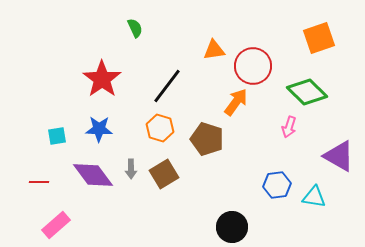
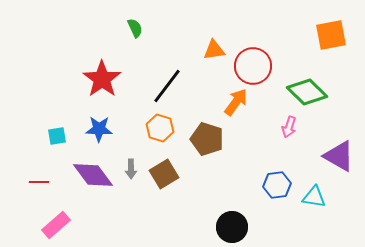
orange square: moved 12 px right, 3 px up; rotated 8 degrees clockwise
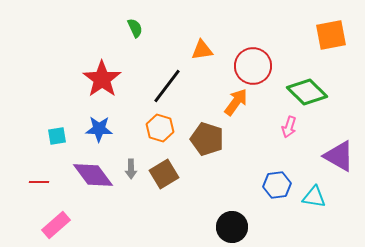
orange triangle: moved 12 px left
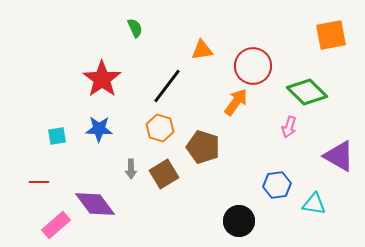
brown pentagon: moved 4 px left, 8 px down
purple diamond: moved 2 px right, 29 px down
cyan triangle: moved 7 px down
black circle: moved 7 px right, 6 px up
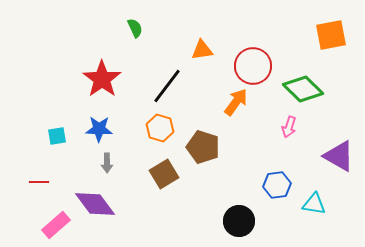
green diamond: moved 4 px left, 3 px up
gray arrow: moved 24 px left, 6 px up
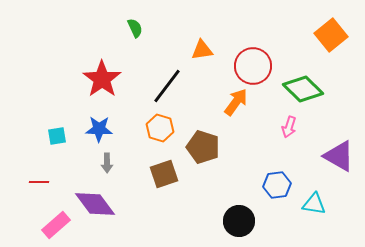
orange square: rotated 28 degrees counterclockwise
brown square: rotated 12 degrees clockwise
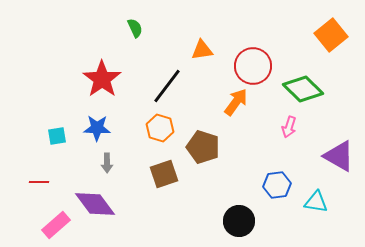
blue star: moved 2 px left, 1 px up
cyan triangle: moved 2 px right, 2 px up
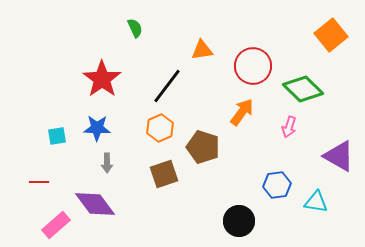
orange arrow: moved 6 px right, 10 px down
orange hexagon: rotated 20 degrees clockwise
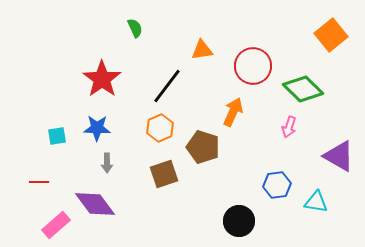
orange arrow: moved 9 px left; rotated 12 degrees counterclockwise
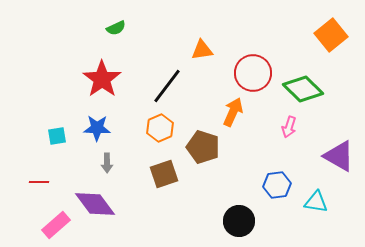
green semicircle: moved 19 px left; rotated 90 degrees clockwise
red circle: moved 7 px down
